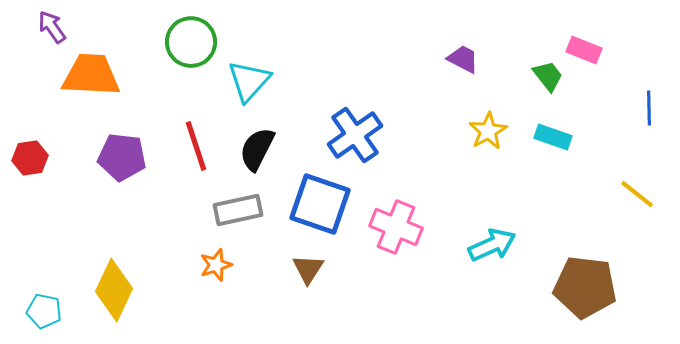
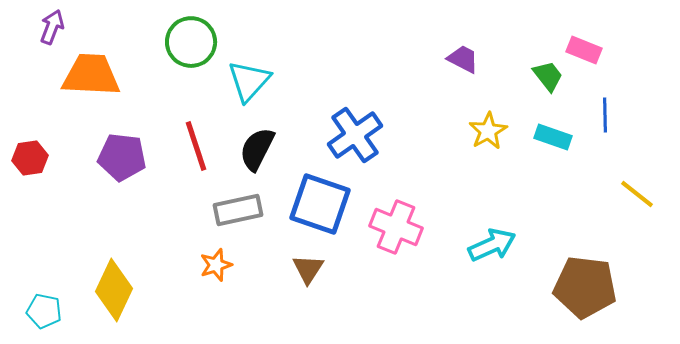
purple arrow: rotated 56 degrees clockwise
blue line: moved 44 px left, 7 px down
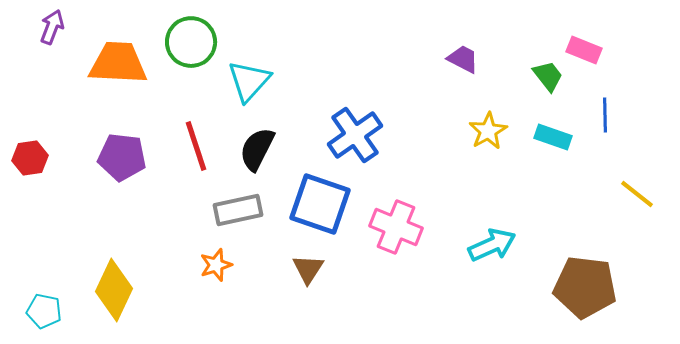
orange trapezoid: moved 27 px right, 12 px up
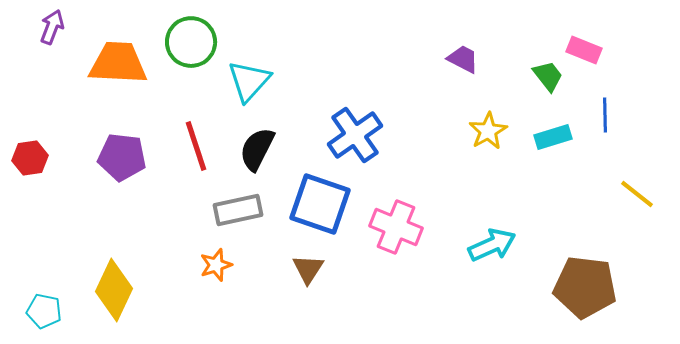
cyan rectangle: rotated 36 degrees counterclockwise
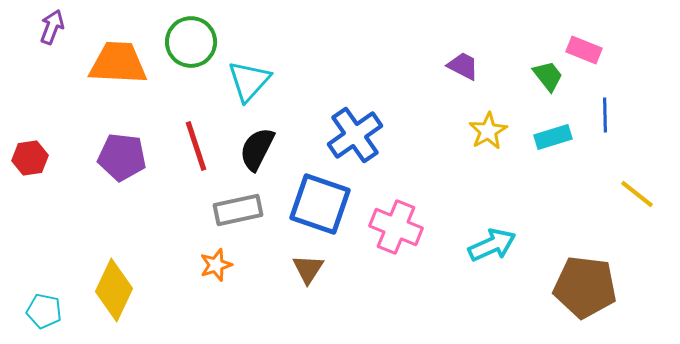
purple trapezoid: moved 7 px down
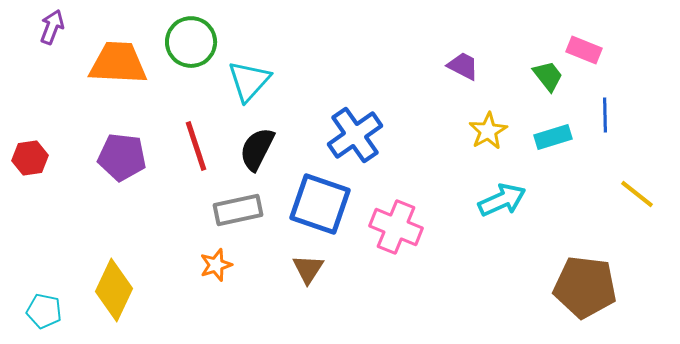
cyan arrow: moved 10 px right, 45 px up
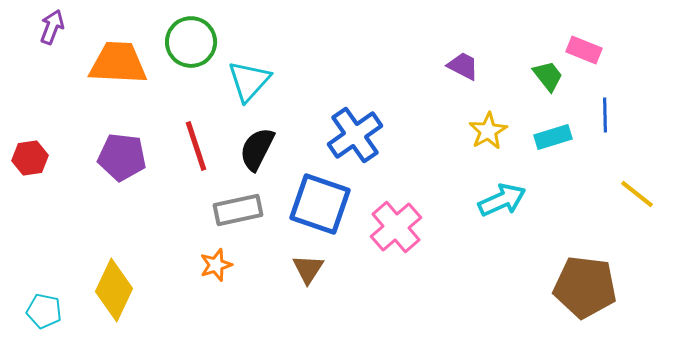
pink cross: rotated 27 degrees clockwise
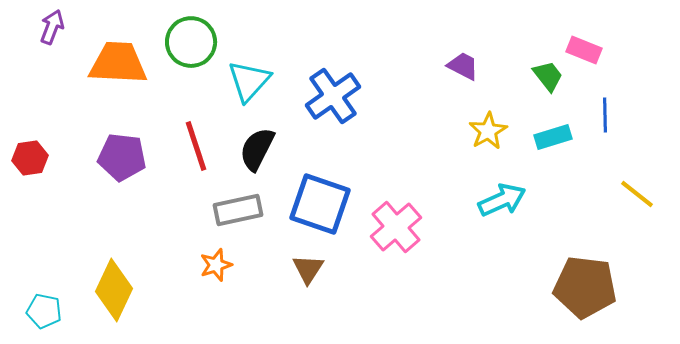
blue cross: moved 22 px left, 39 px up
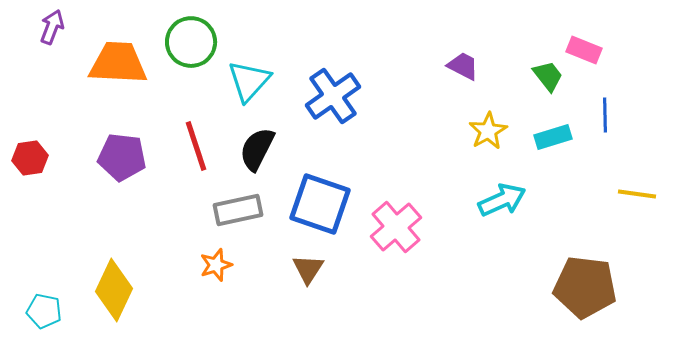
yellow line: rotated 30 degrees counterclockwise
